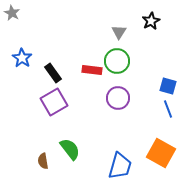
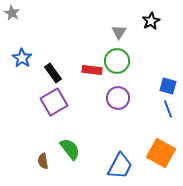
blue trapezoid: rotated 12 degrees clockwise
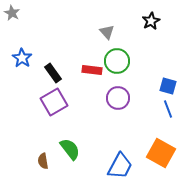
gray triangle: moved 12 px left; rotated 14 degrees counterclockwise
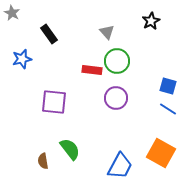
blue star: moved 1 px down; rotated 24 degrees clockwise
black rectangle: moved 4 px left, 39 px up
purple circle: moved 2 px left
purple square: rotated 36 degrees clockwise
blue line: rotated 36 degrees counterclockwise
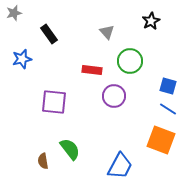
gray star: moved 2 px right; rotated 28 degrees clockwise
green circle: moved 13 px right
purple circle: moved 2 px left, 2 px up
orange square: moved 13 px up; rotated 8 degrees counterclockwise
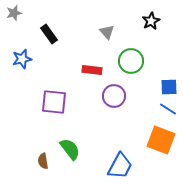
green circle: moved 1 px right
blue square: moved 1 px right, 1 px down; rotated 18 degrees counterclockwise
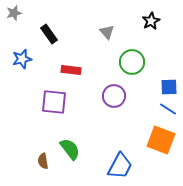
green circle: moved 1 px right, 1 px down
red rectangle: moved 21 px left
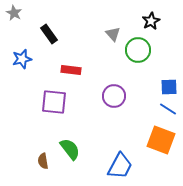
gray star: rotated 28 degrees counterclockwise
gray triangle: moved 6 px right, 2 px down
green circle: moved 6 px right, 12 px up
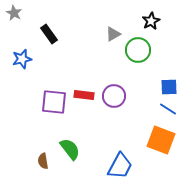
gray triangle: rotated 42 degrees clockwise
red rectangle: moved 13 px right, 25 px down
